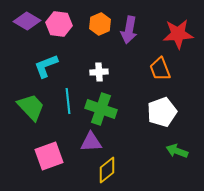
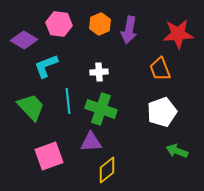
purple diamond: moved 3 px left, 19 px down
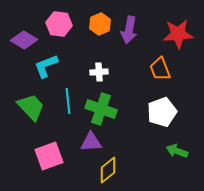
yellow diamond: moved 1 px right
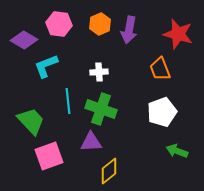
red star: rotated 20 degrees clockwise
green trapezoid: moved 14 px down
yellow diamond: moved 1 px right, 1 px down
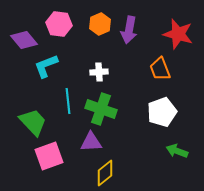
purple diamond: rotated 20 degrees clockwise
green trapezoid: moved 2 px right, 1 px down
yellow diamond: moved 4 px left, 2 px down
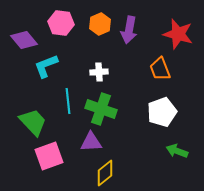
pink hexagon: moved 2 px right, 1 px up
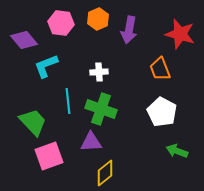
orange hexagon: moved 2 px left, 5 px up
red star: moved 2 px right
white pentagon: rotated 24 degrees counterclockwise
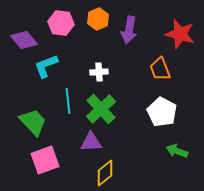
green cross: rotated 28 degrees clockwise
pink square: moved 4 px left, 4 px down
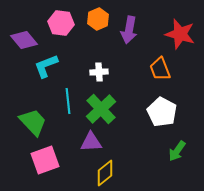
green arrow: rotated 75 degrees counterclockwise
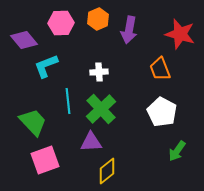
pink hexagon: rotated 10 degrees counterclockwise
yellow diamond: moved 2 px right, 2 px up
